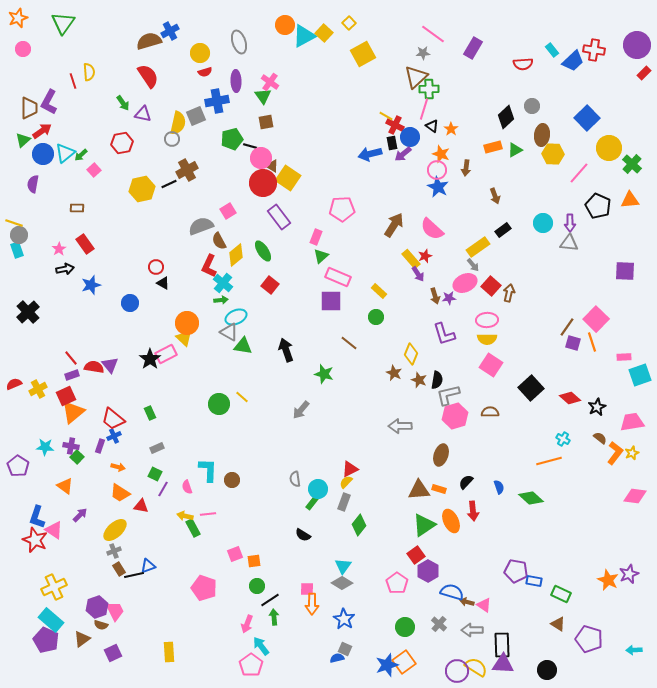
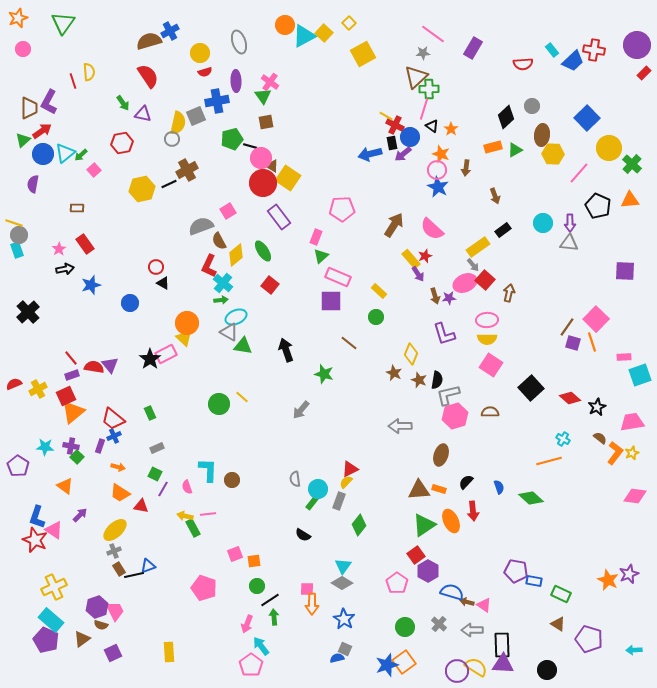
red square at (491, 286): moved 6 px left, 6 px up
gray rectangle at (344, 502): moved 5 px left, 1 px up
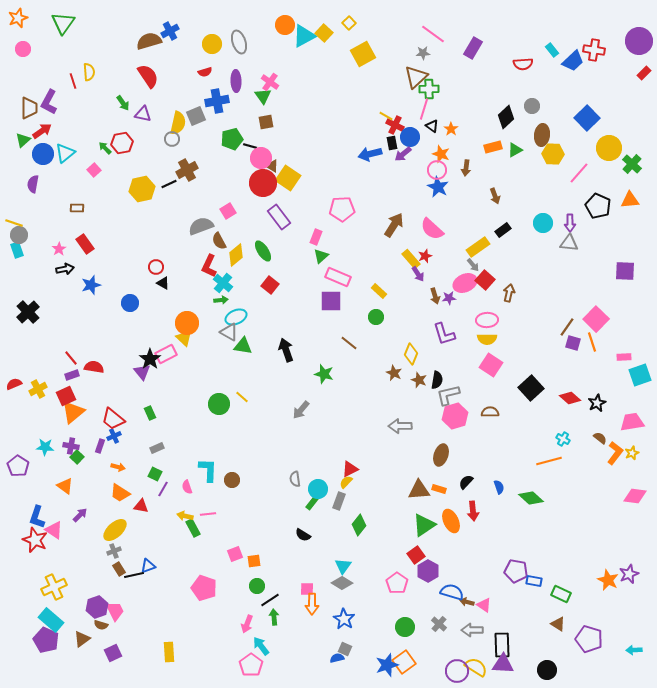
purple circle at (637, 45): moved 2 px right, 4 px up
yellow circle at (200, 53): moved 12 px right, 9 px up
green arrow at (81, 155): moved 24 px right, 7 px up; rotated 88 degrees clockwise
purple triangle at (110, 365): moved 32 px right, 7 px down
black star at (597, 407): moved 4 px up
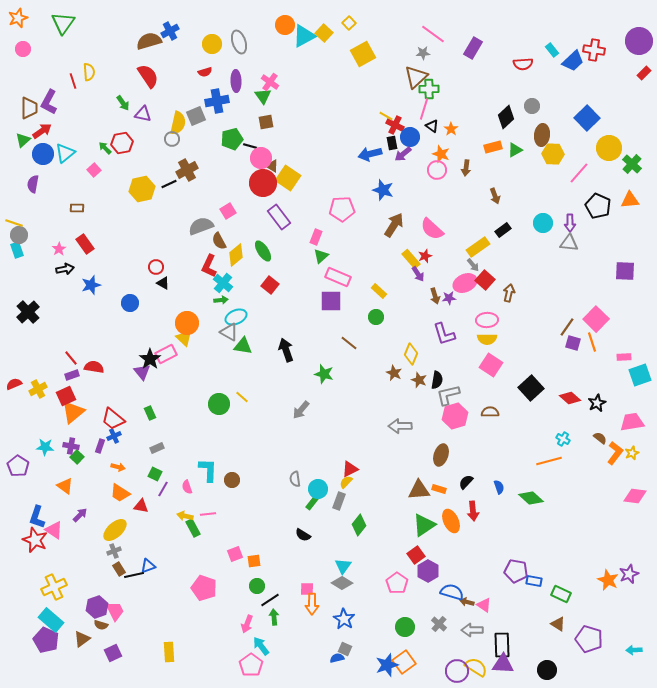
blue star at (438, 187): moved 55 px left, 3 px down; rotated 10 degrees counterclockwise
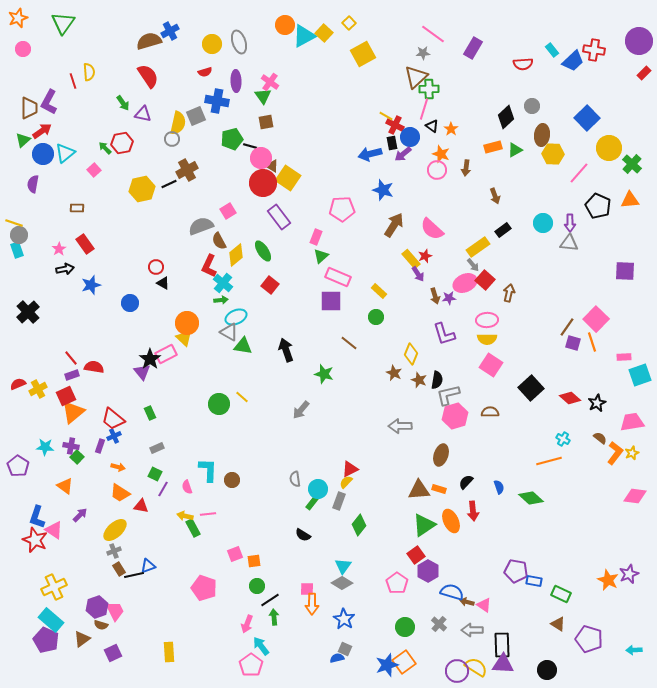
blue cross at (217, 101): rotated 20 degrees clockwise
red semicircle at (14, 384): moved 4 px right
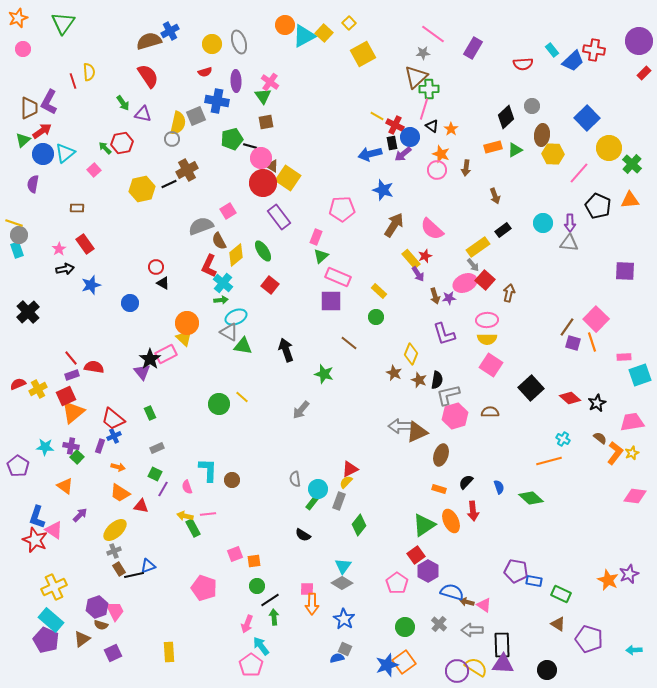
yellow line at (386, 116): moved 9 px left
brown triangle at (419, 490): moved 2 px left, 58 px up; rotated 20 degrees counterclockwise
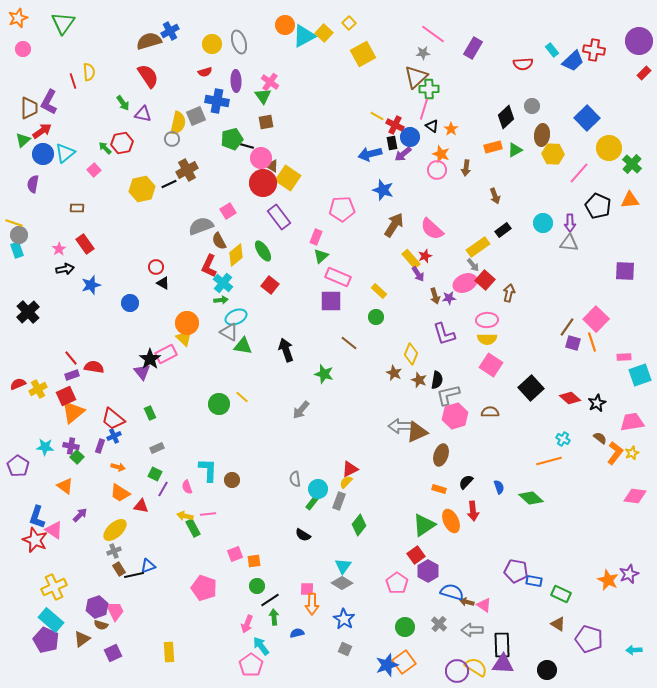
black line at (250, 146): moved 3 px left
blue semicircle at (337, 658): moved 40 px left, 25 px up
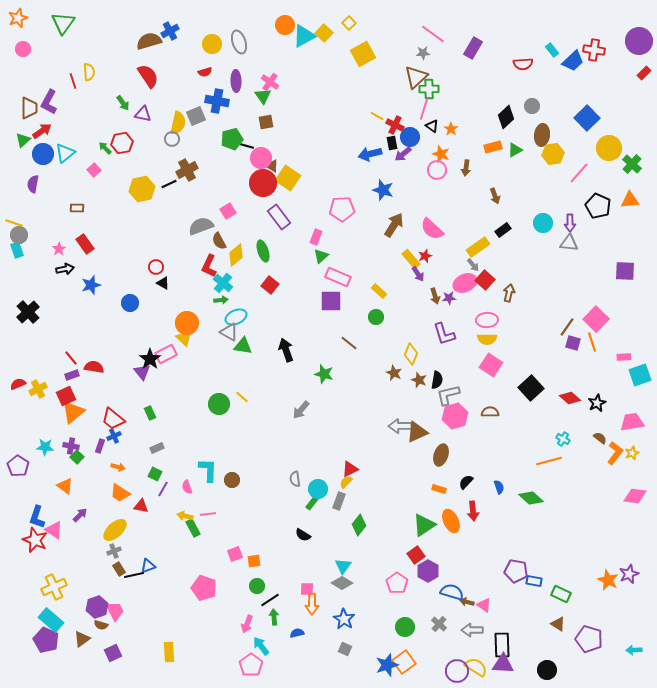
yellow hexagon at (553, 154): rotated 10 degrees counterclockwise
green ellipse at (263, 251): rotated 15 degrees clockwise
